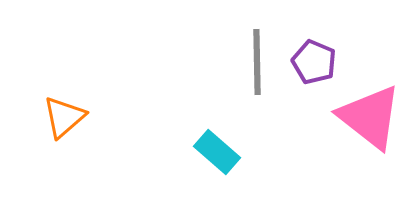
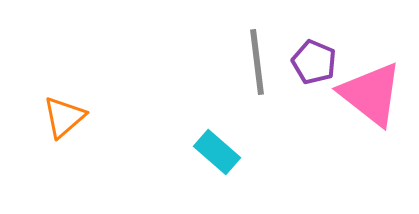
gray line: rotated 6 degrees counterclockwise
pink triangle: moved 1 px right, 23 px up
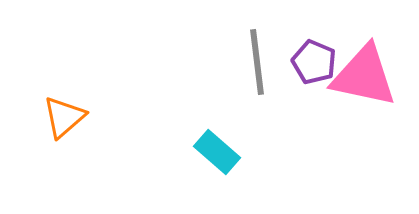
pink triangle: moved 7 px left, 18 px up; rotated 26 degrees counterclockwise
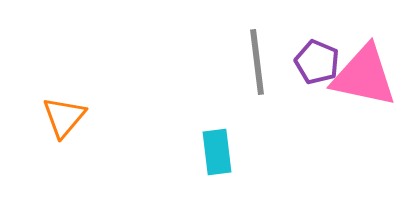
purple pentagon: moved 3 px right
orange triangle: rotated 9 degrees counterclockwise
cyan rectangle: rotated 42 degrees clockwise
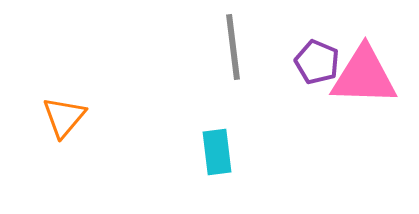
gray line: moved 24 px left, 15 px up
pink triangle: rotated 10 degrees counterclockwise
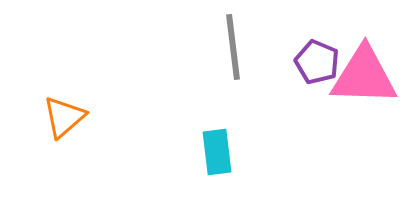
orange triangle: rotated 9 degrees clockwise
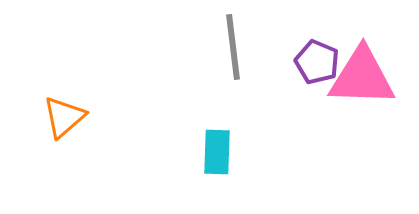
pink triangle: moved 2 px left, 1 px down
cyan rectangle: rotated 9 degrees clockwise
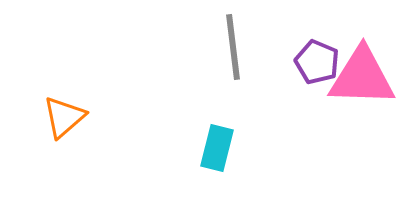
cyan rectangle: moved 4 px up; rotated 12 degrees clockwise
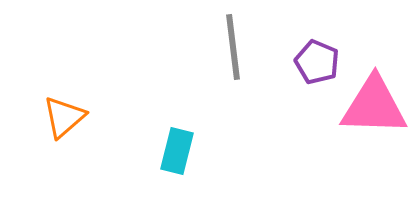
pink triangle: moved 12 px right, 29 px down
cyan rectangle: moved 40 px left, 3 px down
